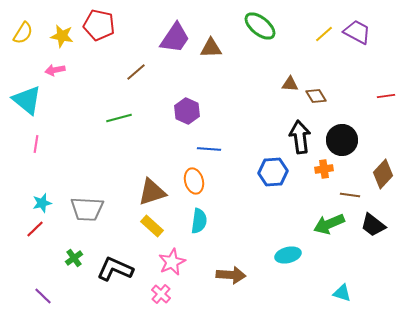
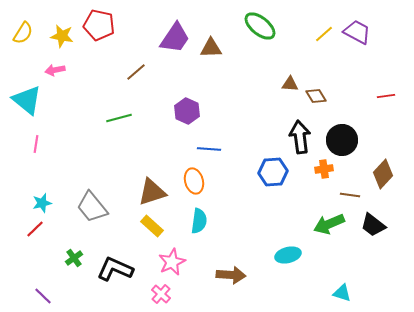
gray trapezoid at (87, 209): moved 5 px right, 2 px up; rotated 48 degrees clockwise
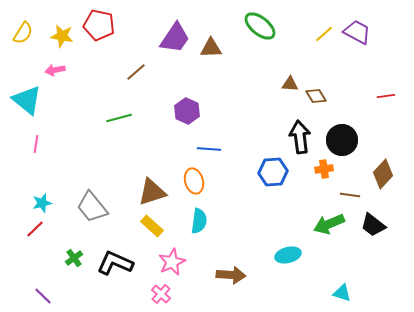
black L-shape at (115, 269): moved 6 px up
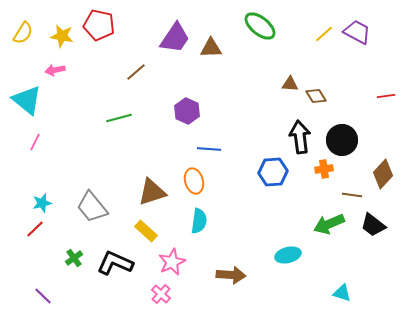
pink line at (36, 144): moved 1 px left, 2 px up; rotated 18 degrees clockwise
brown line at (350, 195): moved 2 px right
yellow rectangle at (152, 226): moved 6 px left, 5 px down
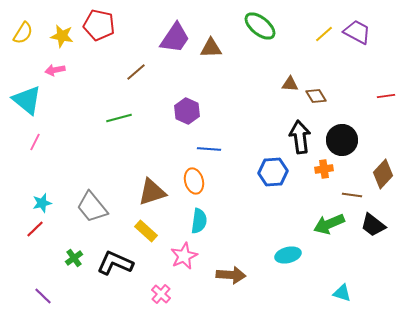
pink star at (172, 262): moved 12 px right, 6 px up
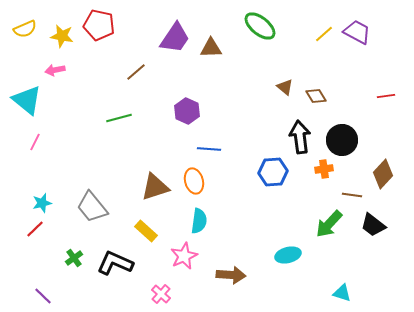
yellow semicircle at (23, 33): moved 2 px right, 4 px up; rotated 35 degrees clockwise
brown triangle at (290, 84): moved 5 px left, 3 px down; rotated 36 degrees clockwise
brown triangle at (152, 192): moved 3 px right, 5 px up
green arrow at (329, 224): rotated 24 degrees counterclockwise
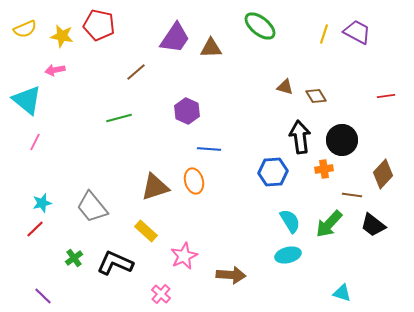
yellow line at (324, 34): rotated 30 degrees counterclockwise
brown triangle at (285, 87): rotated 24 degrees counterclockwise
cyan semicircle at (199, 221): moved 91 px right; rotated 40 degrees counterclockwise
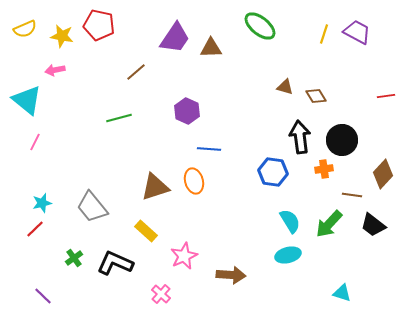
blue hexagon at (273, 172): rotated 12 degrees clockwise
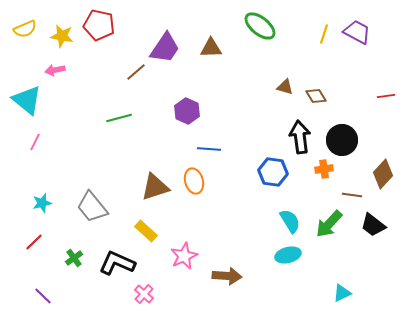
purple trapezoid at (175, 38): moved 10 px left, 10 px down
red line at (35, 229): moved 1 px left, 13 px down
black L-shape at (115, 263): moved 2 px right
brown arrow at (231, 275): moved 4 px left, 1 px down
cyan triangle at (342, 293): rotated 42 degrees counterclockwise
pink cross at (161, 294): moved 17 px left
